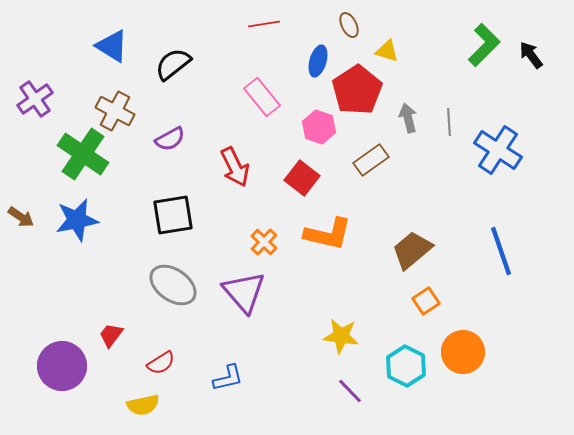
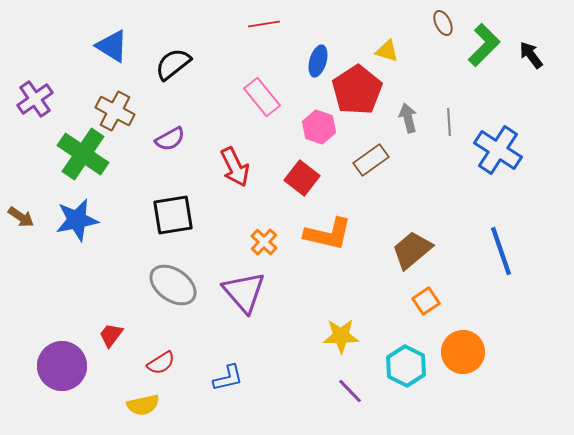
brown ellipse: moved 94 px right, 2 px up
yellow star: rotated 9 degrees counterclockwise
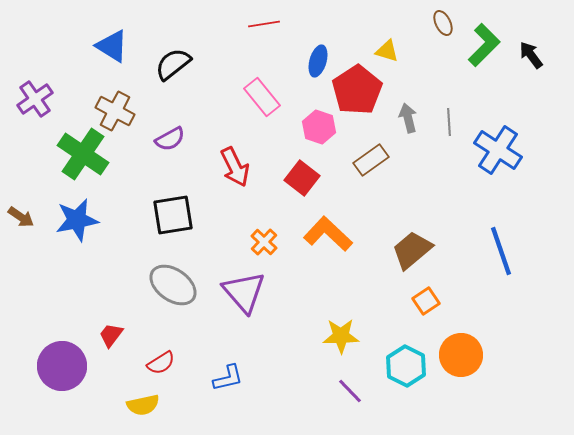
orange L-shape: rotated 150 degrees counterclockwise
orange circle: moved 2 px left, 3 px down
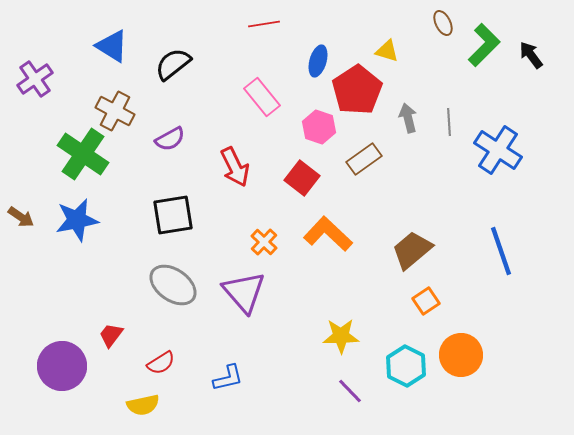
purple cross: moved 20 px up
brown rectangle: moved 7 px left, 1 px up
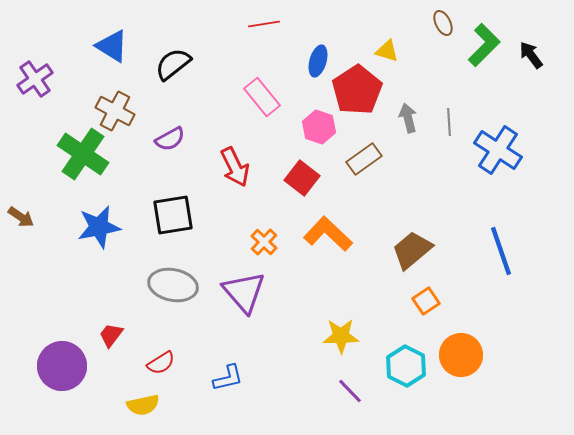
blue star: moved 22 px right, 7 px down
gray ellipse: rotated 24 degrees counterclockwise
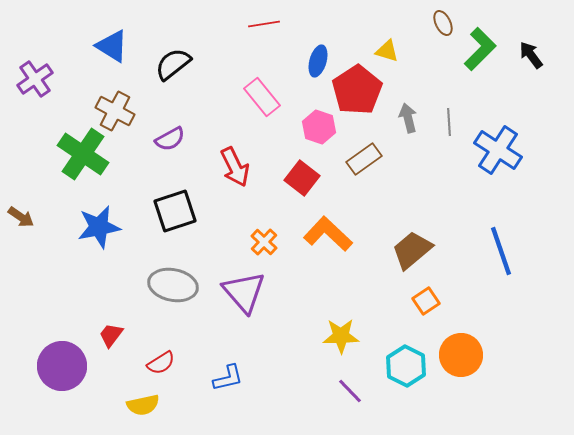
green L-shape: moved 4 px left, 4 px down
black square: moved 2 px right, 4 px up; rotated 9 degrees counterclockwise
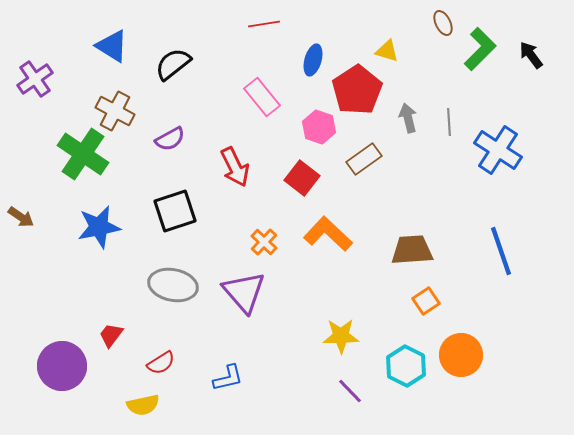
blue ellipse: moved 5 px left, 1 px up
brown trapezoid: rotated 36 degrees clockwise
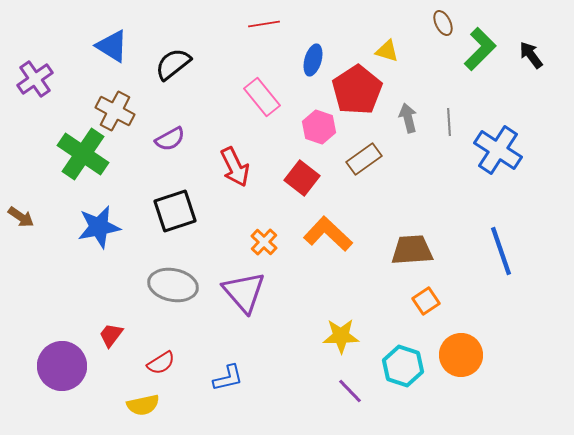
cyan hexagon: moved 3 px left; rotated 9 degrees counterclockwise
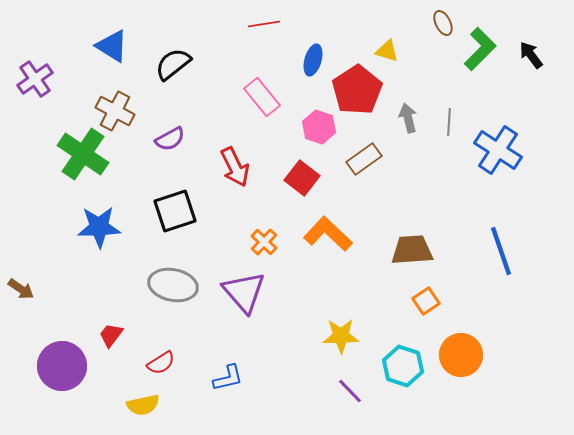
gray line: rotated 8 degrees clockwise
brown arrow: moved 72 px down
blue star: rotated 9 degrees clockwise
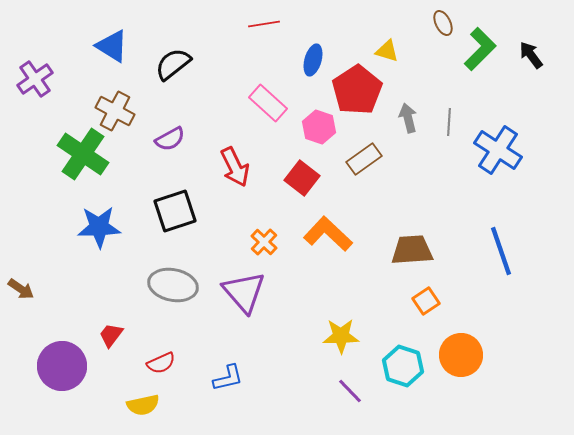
pink rectangle: moved 6 px right, 6 px down; rotated 9 degrees counterclockwise
red semicircle: rotated 8 degrees clockwise
